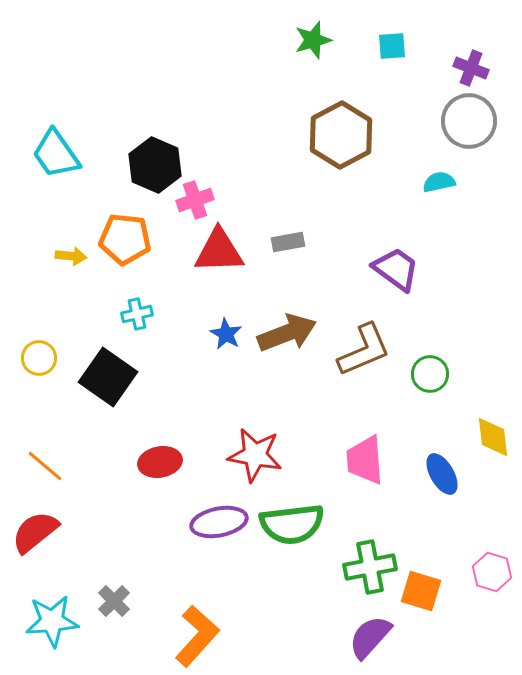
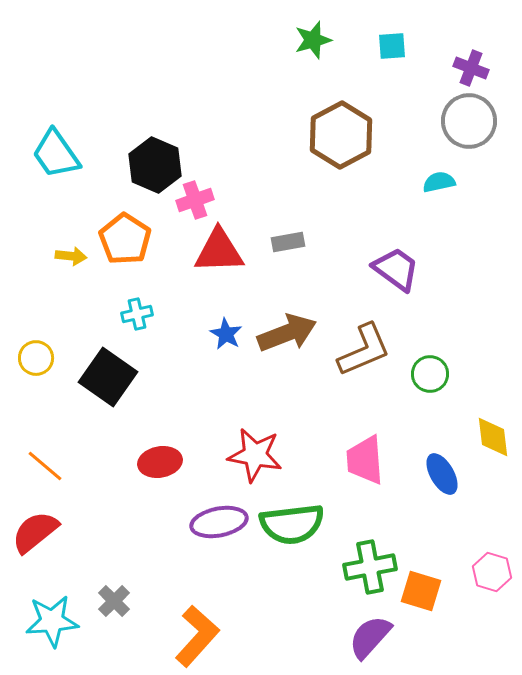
orange pentagon: rotated 27 degrees clockwise
yellow circle: moved 3 px left
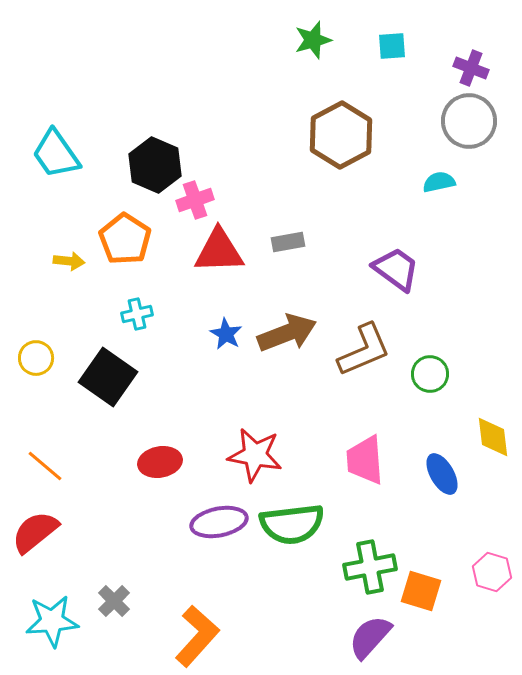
yellow arrow: moved 2 px left, 5 px down
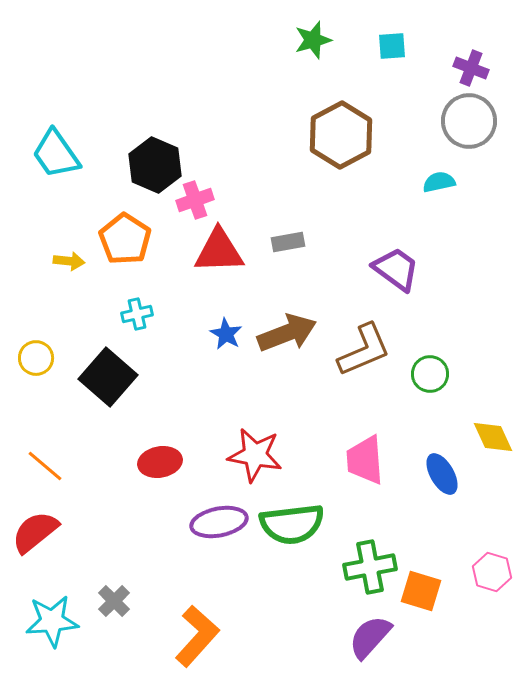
black square: rotated 6 degrees clockwise
yellow diamond: rotated 18 degrees counterclockwise
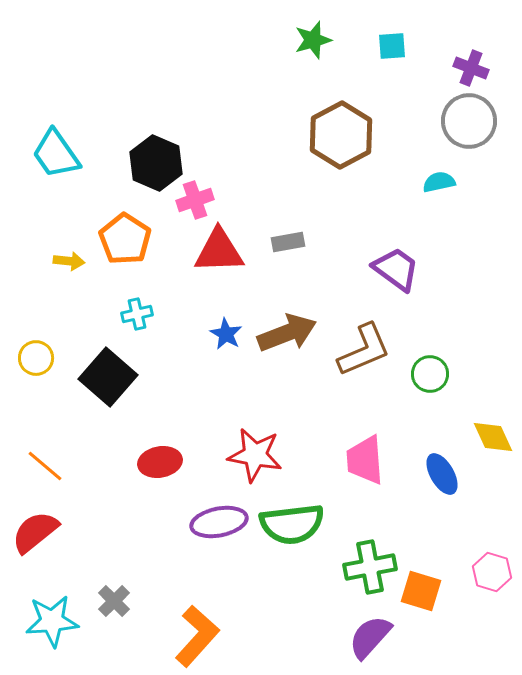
black hexagon: moved 1 px right, 2 px up
